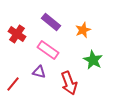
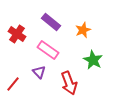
purple triangle: rotated 32 degrees clockwise
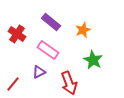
purple triangle: rotated 48 degrees clockwise
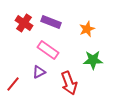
purple rectangle: rotated 18 degrees counterclockwise
orange star: moved 4 px right, 1 px up
red cross: moved 7 px right, 11 px up
green star: rotated 30 degrees counterclockwise
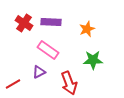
purple rectangle: rotated 18 degrees counterclockwise
red line: rotated 21 degrees clockwise
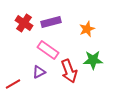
purple rectangle: rotated 18 degrees counterclockwise
red arrow: moved 12 px up
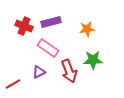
red cross: moved 3 px down; rotated 12 degrees counterclockwise
orange star: rotated 14 degrees clockwise
pink rectangle: moved 2 px up
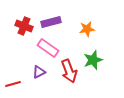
green star: rotated 18 degrees counterclockwise
red line: rotated 14 degrees clockwise
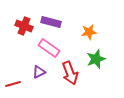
purple rectangle: rotated 30 degrees clockwise
orange star: moved 2 px right, 3 px down
pink rectangle: moved 1 px right
green star: moved 3 px right, 1 px up
red arrow: moved 1 px right, 2 px down
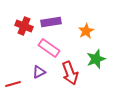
purple rectangle: rotated 24 degrees counterclockwise
orange star: moved 3 px left, 1 px up; rotated 21 degrees counterclockwise
